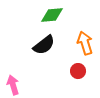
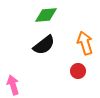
green diamond: moved 6 px left
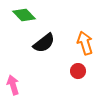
green diamond: moved 22 px left; rotated 50 degrees clockwise
black semicircle: moved 2 px up
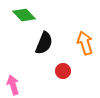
black semicircle: rotated 30 degrees counterclockwise
red circle: moved 15 px left
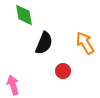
green diamond: rotated 35 degrees clockwise
orange arrow: rotated 15 degrees counterclockwise
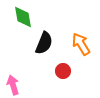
green diamond: moved 1 px left, 2 px down
orange arrow: moved 4 px left, 1 px down
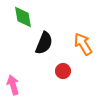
orange arrow: moved 2 px right
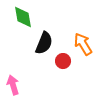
red circle: moved 10 px up
